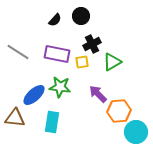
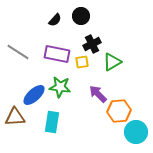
brown triangle: moved 1 px up; rotated 10 degrees counterclockwise
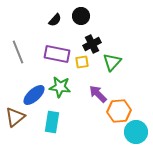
gray line: rotated 35 degrees clockwise
green triangle: rotated 18 degrees counterclockwise
brown triangle: rotated 35 degrees counterclockwise
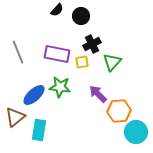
black semicircle: moved 2 px right, 10 px up
cyan rectangle: moved 13 px left, 8 px down
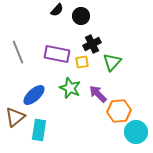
green star: moved 10 px right, 1 px down; rotated 15 degrees clockwise
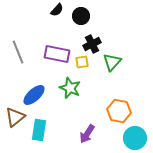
purple arrow: moved 11 px left, 40 px down; rotated 102 degrees counterclockwise
orange hexagon: rotated 15 degrees clockwise
cyan circle: moved 1 px left, 6 px down
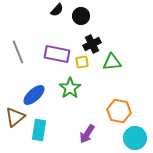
green triangle: rotated 42 degrees clockwise
green star: rotated 15 degrees clockwise
